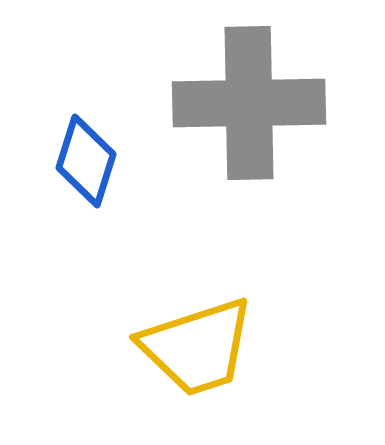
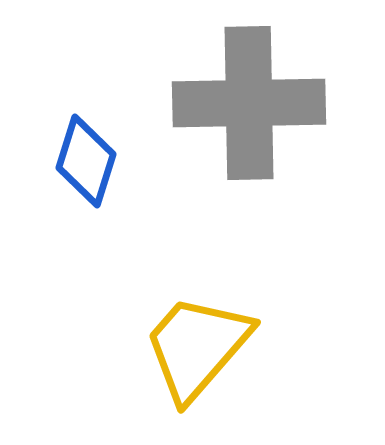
yellow trapezoid: rotated 149 degrees clockwise
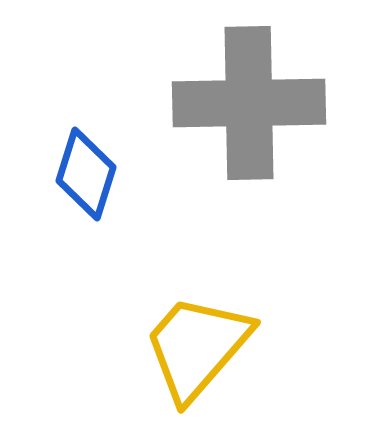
blue diamond: moved 13 px down
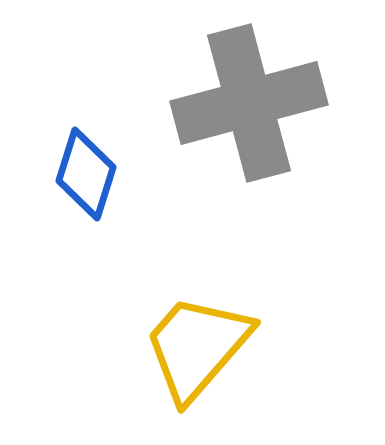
gray cross: rotated 14 degrees counterclockwise
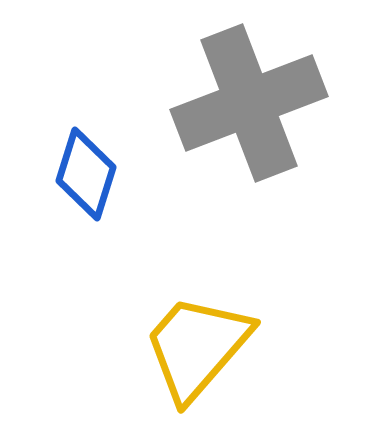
gray cross: rotated 6 degrees counterclockwise
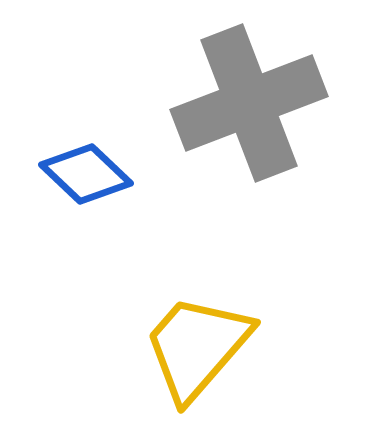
blue diamond: rotated 64 degrees counterclockwise
